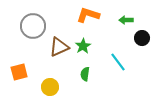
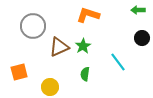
green arrow: moved 12 px right, 10 px up
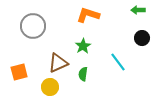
brown triangle: moved 1 px left, 16 px down
green semicircle: moved 2 px left
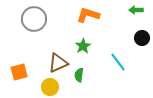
green arrow: moved 2 px left
gray circle: moved 1 px right, 7 px up
green semicircle: moved 4 px left, 1 px down
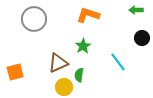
orange square: moved 4 px left
yellow circle: moved 14 px right
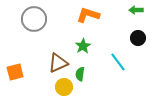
black circle: moved 4 px left
green semicircle: moved 1 px right, 1 px up
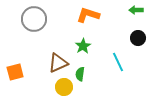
cyan line: rotated 12 degrees clockwise
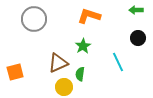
orange L-shape: moved 1 px right, 1 px down
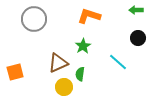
cyan line: rotated 24 degrees counterclockwise
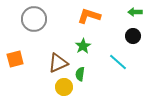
green arrow: moved 1 px left, 2 px down
black circle: moved 5 px left, 2 px up
orange square: moved 13 px up
